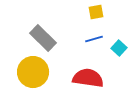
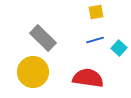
blue line: moved 1 px right, 1 px down
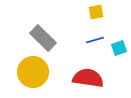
cyan square: rotated 28 degrees clockwise
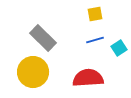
yellow square: moved 1 px left, 2 px down
cyan square: rotated 14 degrees counterclockwise
red semicircle: rotated 12 degrees counterclockwise
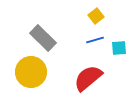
yellow square: moved 1 px right, 2 px down; rotated 28 degrees counterclockwise
cyan square: rotated 28 degrees clockwise
yellow circle: moved 2 px left
red semicircle: rotated 36 degrees counterclockwise
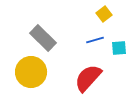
yellow square: moved 8 px right, 2 px up
red semicircle: rotated 8 degrees counterclockwise
